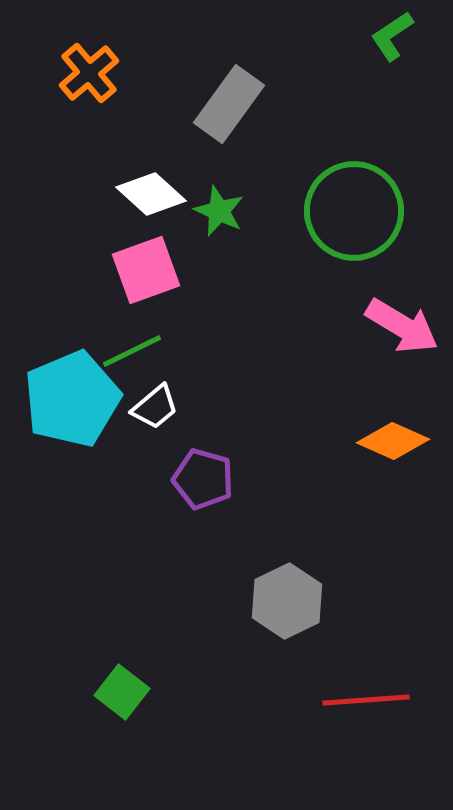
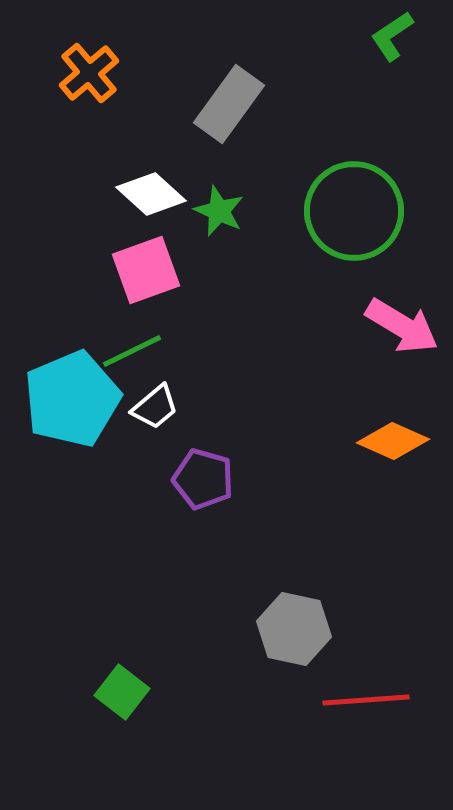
gray hexagon: moved 7 px right, 28 px down; rotated 22 degrees counterclockwise
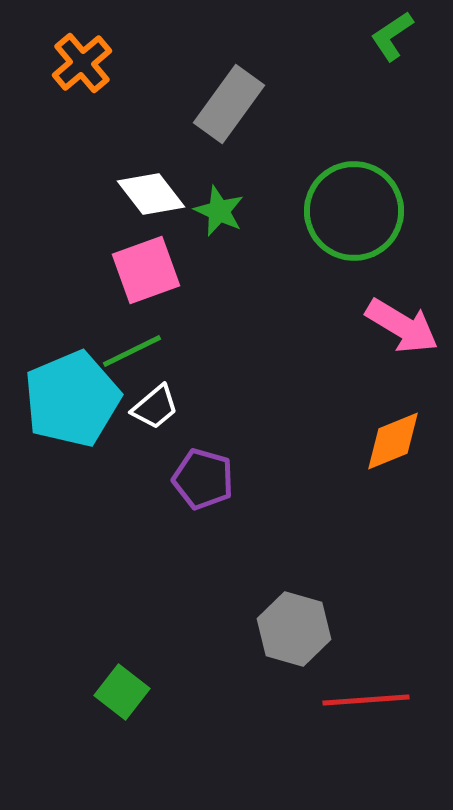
orange cross: moved 7 px left, 10 px up
white diamond: rotated 10 degrees clockwise
orange diamond: rotated 46 degrees counterclockwise
gray hexagon: rotated 4 degrees clockwise
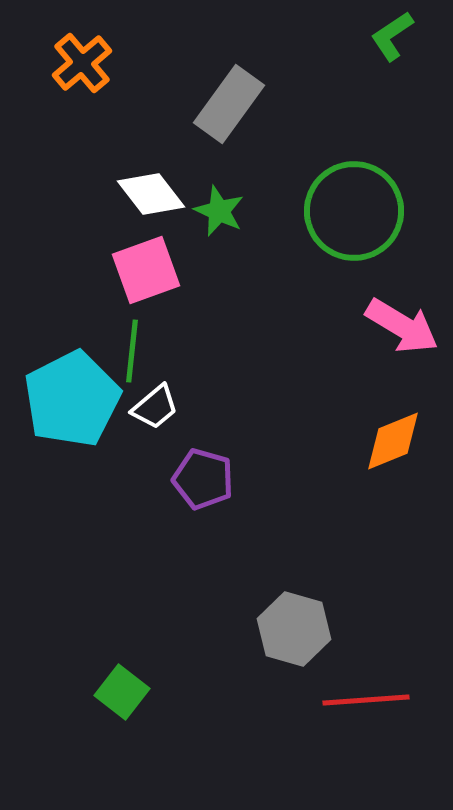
green line: rotated 58 degrees counterclockwise
cyan pentagon: rotated 4 degrees counterclockwise
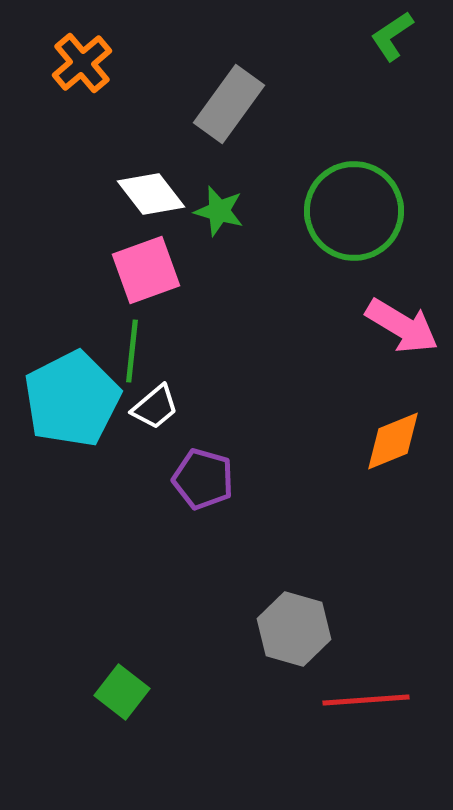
green star: rotated 9 degrees counterclockwise
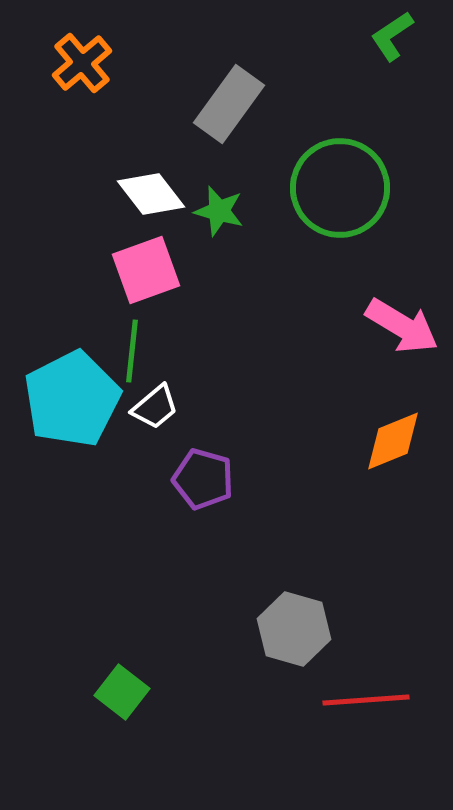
green circle: moved 14 px left, 23 px up
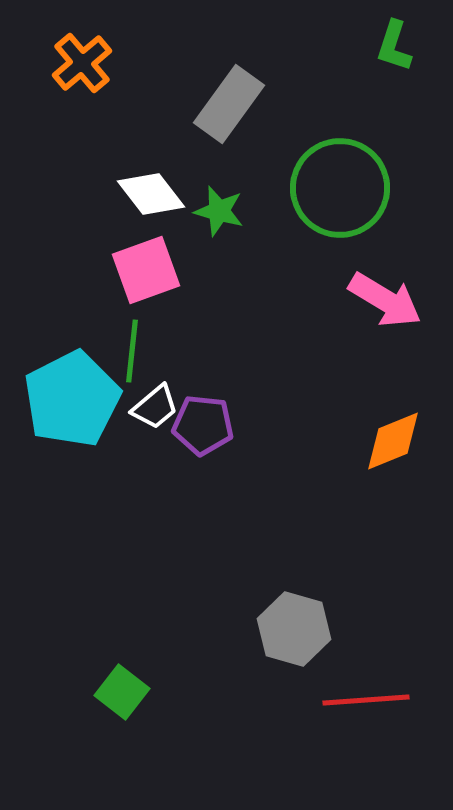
green L-shape: moved 2 px right, 10 px down; rotated 38 degrees counterclockwise
pink arrow: moved 17 px left, 26 px up
purple pentagon: moved 54 px up; rotated 10 degrees counterclockwise
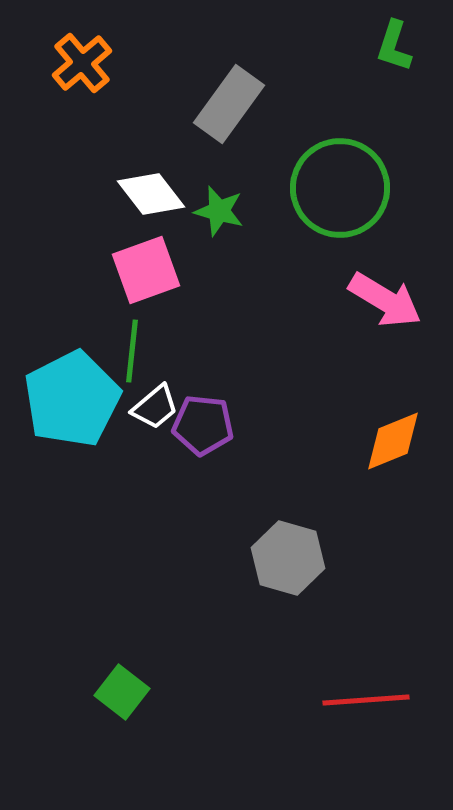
gray hexagon: moved 6 px left, 71 px up
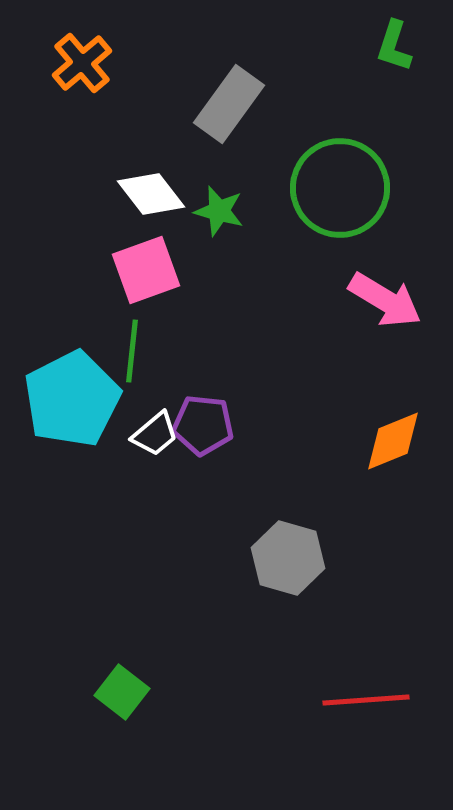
white trapezoid: moved 27 px down
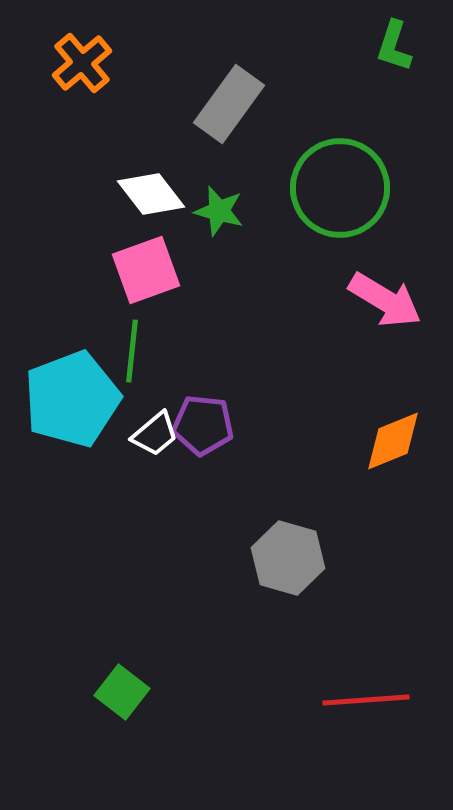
cyan pentagon: rotated 6 degrees clockwise
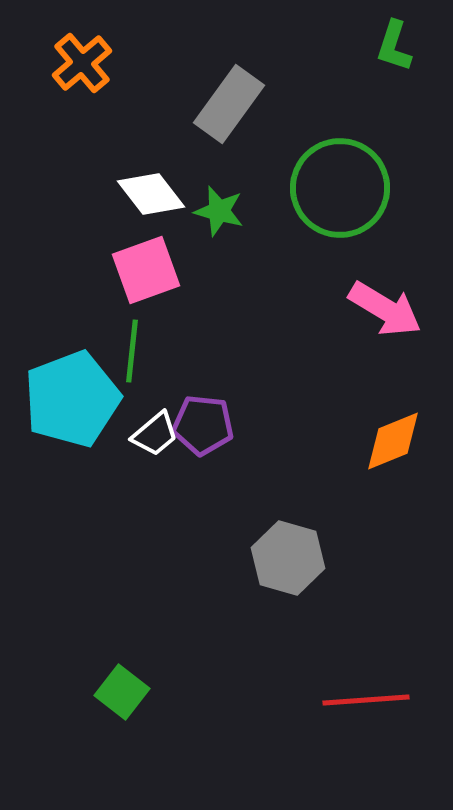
pink arrow: moved 9 px down
